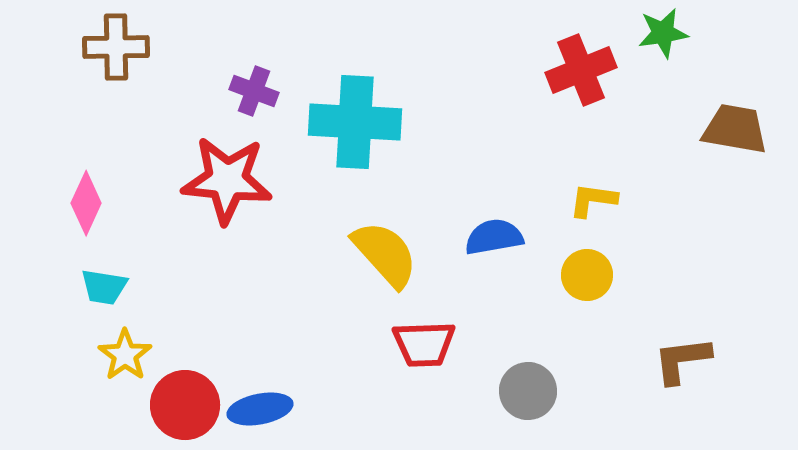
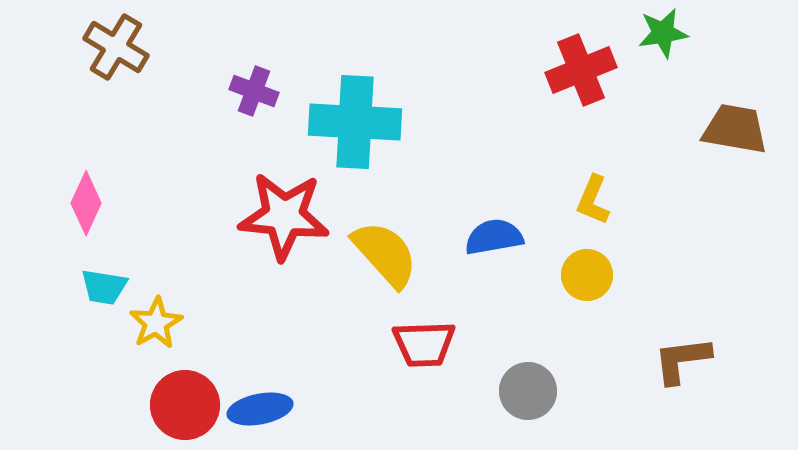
brown cross: rotated 32 degrees clockwise
red star: moved 57 px right, 36 px down
yellow L-shape: rotated 75 degrees counterclockwise
yellow star: moved 31 px right, 32 px up; rotated 6 degrees clockwise
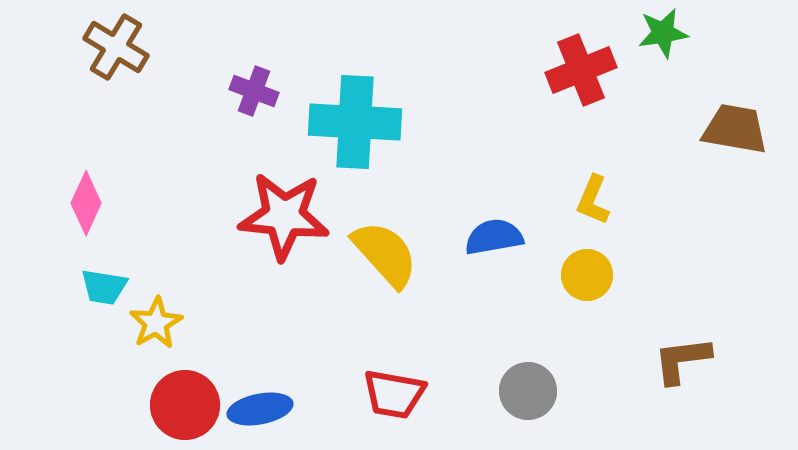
red trapezoid: moved 30 px left, 50 px down; rotated 12 degrees clockwise
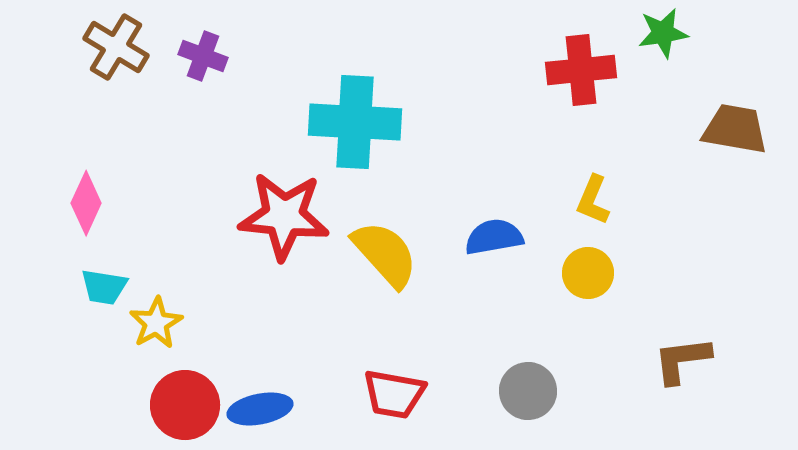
red cross: rotated 16 degrees clockwise
purple cross: moved 51 px left, 35 px up
yellow circle: moved 1 px right, 2 px up
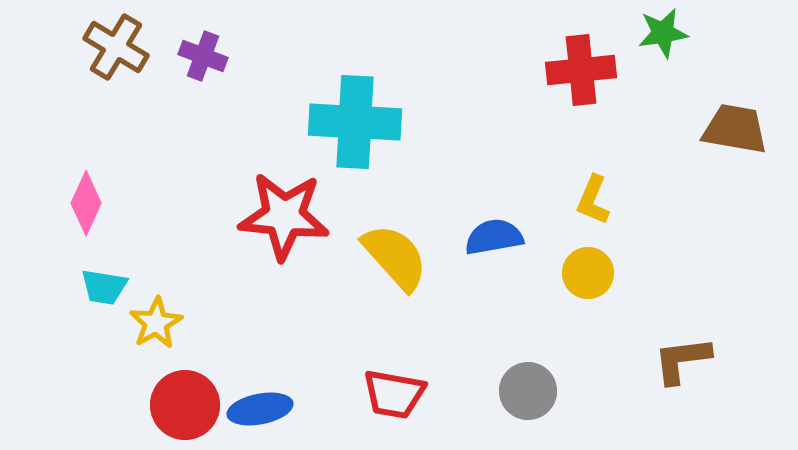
yellow semicircle: moved 10 px right, 3 px down
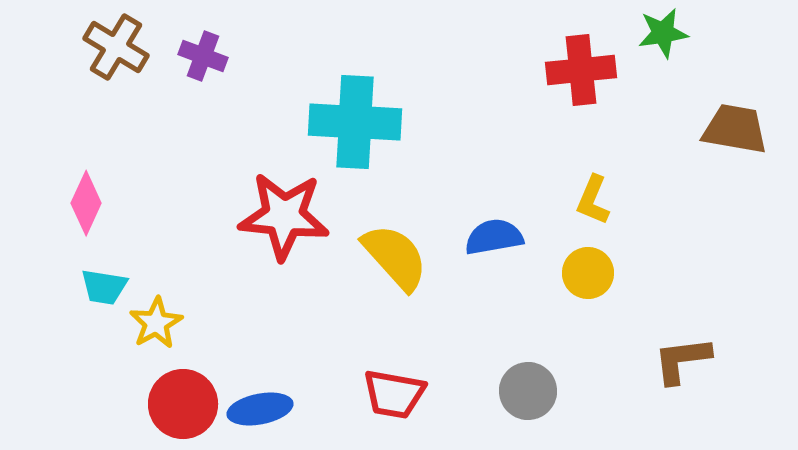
red circle: moved 2 px left, 1 px up
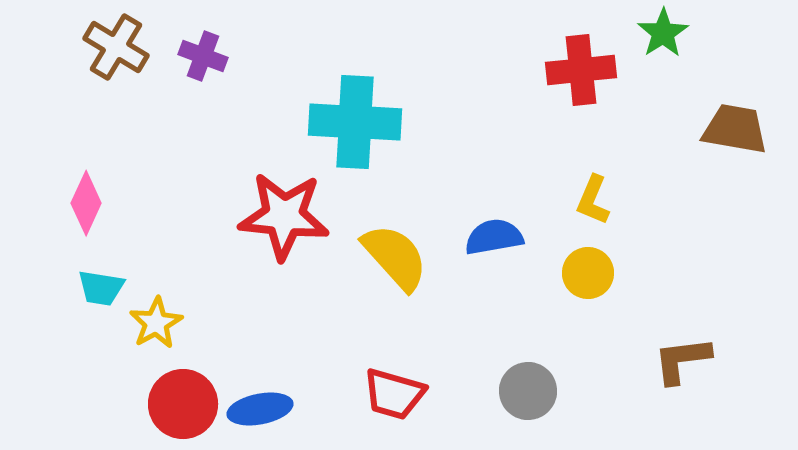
green star: rotated 24 degrees counterclockwise
cyan trapezoid: moved 3 px left, 1 px down
red trapezoid: rotated 6 degrees clockwise
